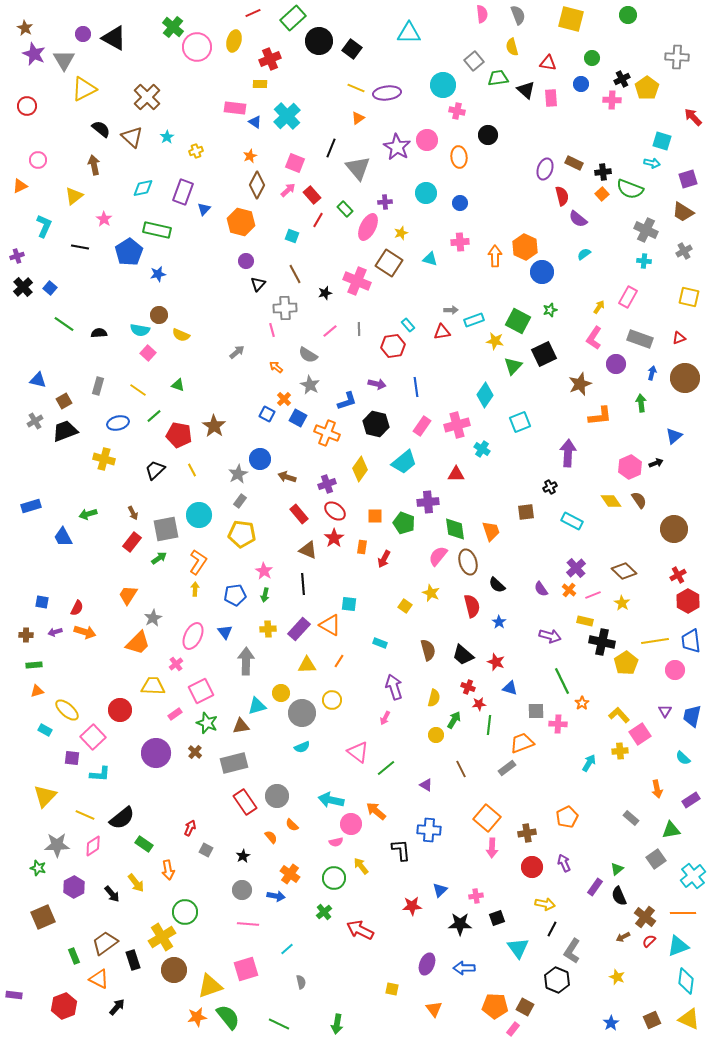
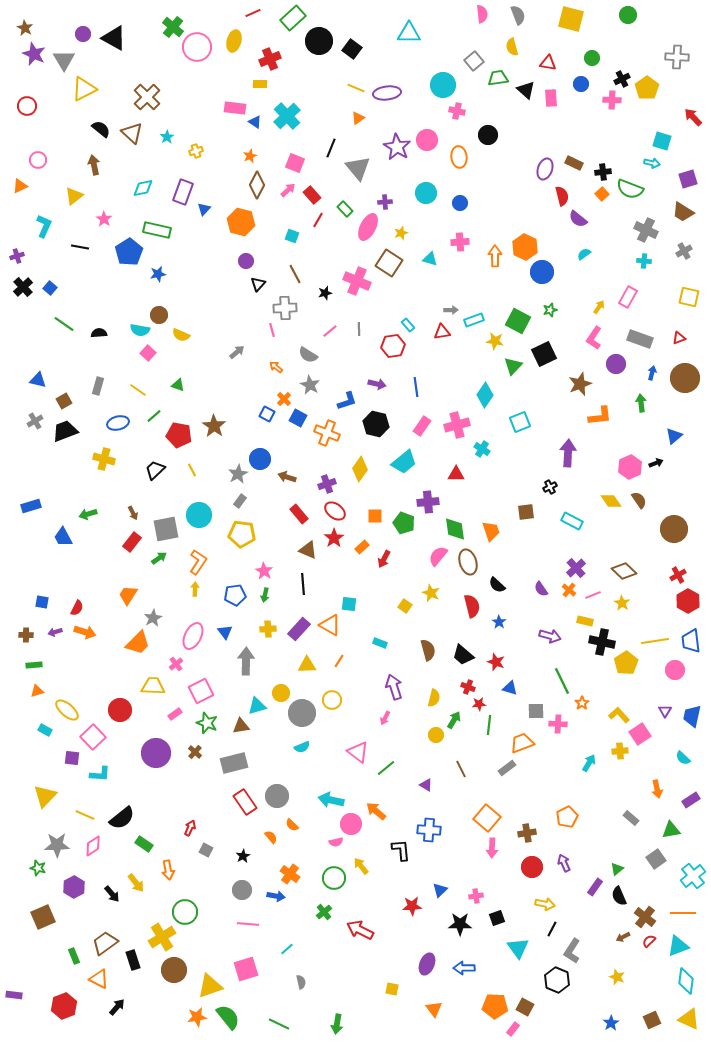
brown triangle at (132, 137): moved 4 px up
orange rectangle at (362, 547): rotated 40 degrees clockwise
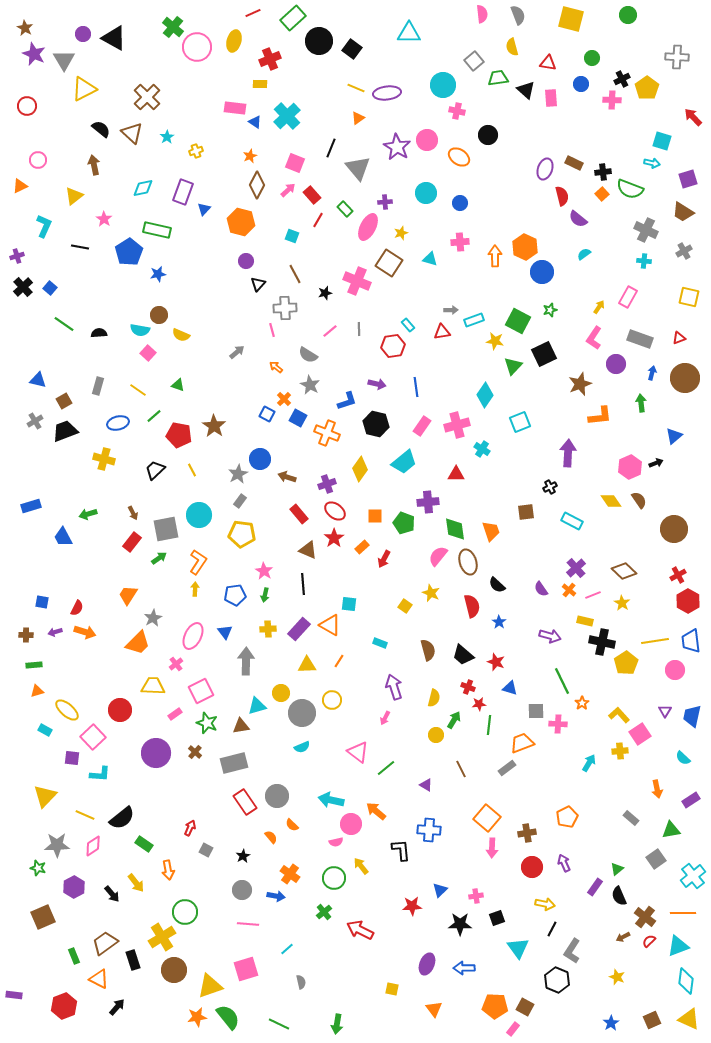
orange ellipse at (459, 157): rotated 50 degrees counterclockwise
